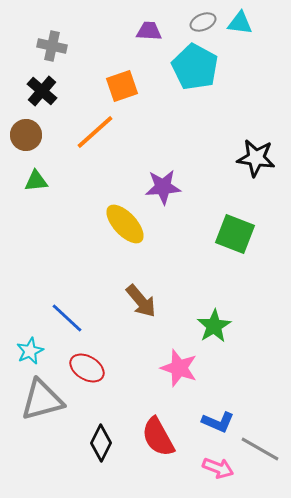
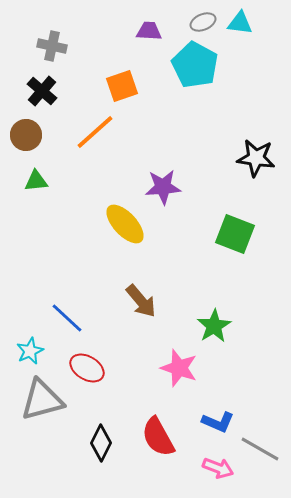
cyan pentagon: moved 2 px up
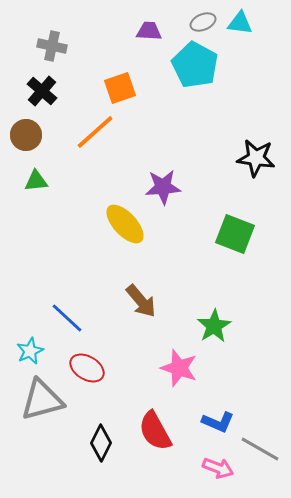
orange square: moved 2 px left, 2 px down
red semicircle: moved 3 px left, 6 px up
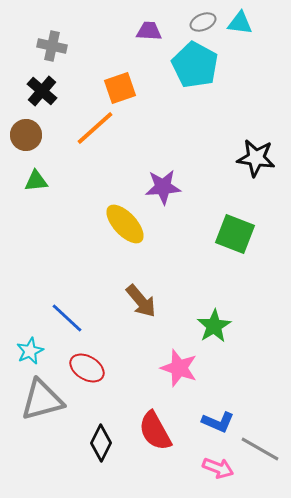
orange line: moved 4 px up
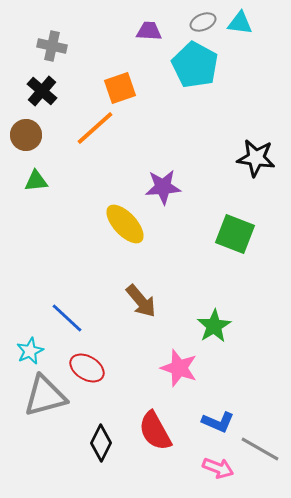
gray triangle: moved 3 px right, 4 px up
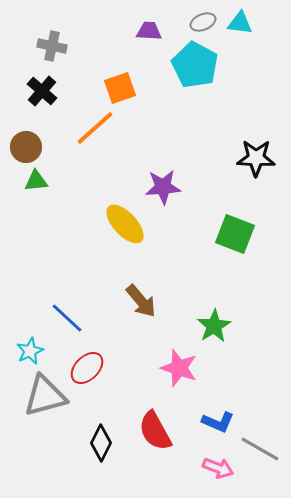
brown circle: moved 12 px down
black star: rotated 6 degrees counterclockwise
red ellipse: rotated 76 degrees counterclockwise
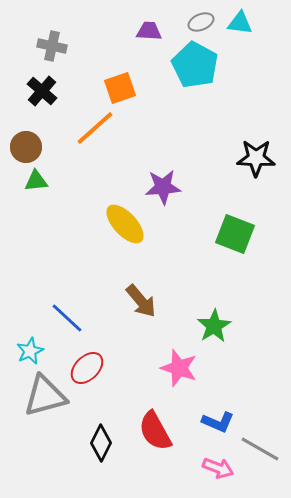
gray ellipse: moved 2 px left
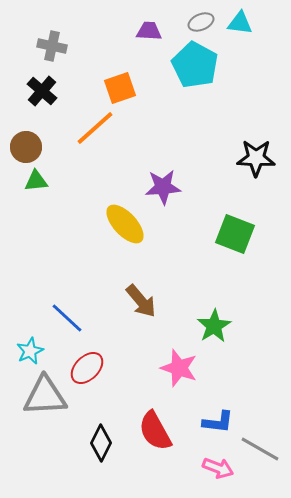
gray triangle: rotated 12 degrees clockwise
blue L-shape: rotated 16 degrees counterclockwise
